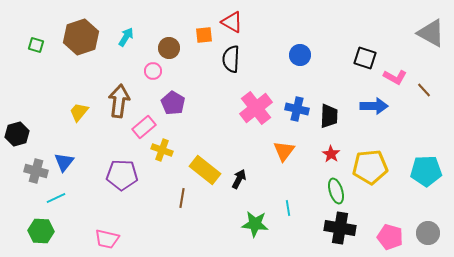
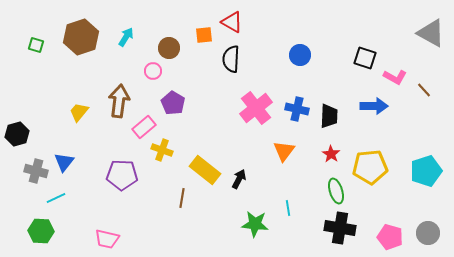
cyan pentagon at (426, 171): rotated 16 degrees counterclockwise
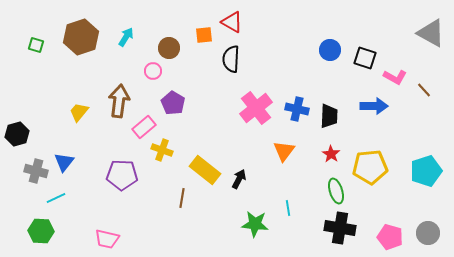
blue circle at (300, 55): moved 30 px right, 5 px up
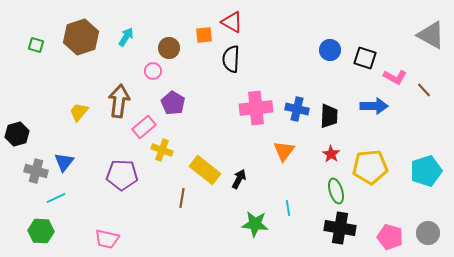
gray triangle at (431, 33): moved 2 px down
pink cross at (256, 108): rotated 32 degrees clockwise
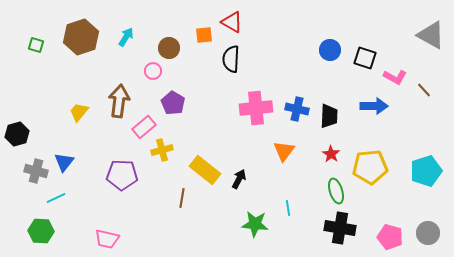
yellow cross at (162, 150): rotated 35 degrees counterclockwise
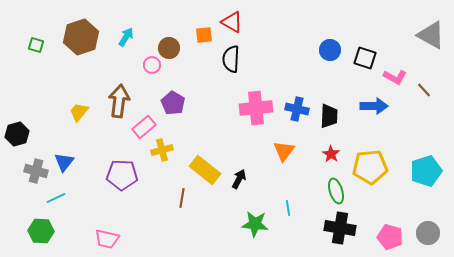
pink circle at (153, 71): moved 1 px left, 6 px up
